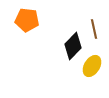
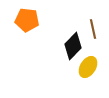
brown line: moved 1 px left
yellow ellipse: moved 4 px left, 1 px down
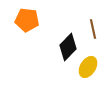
black diamond: moved 5 px left, 1 px down
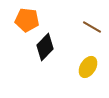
brown line: moved 1 px left, 2 px up; rotated 48 degrees counterclockwise
black diamond: moved 23 px left
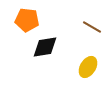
black diamond: rotated 36 degrees clockwise
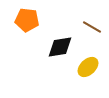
black diamond: moved 15 px right
yellow ellipse: rotated 15 degrees clockwise
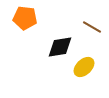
orange pentagon: moved 2 px left, 2 px up
yellow ellipse: moved 4 px left
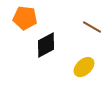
black diamond: moved 14 px left, 2 px up; rotated 20 degrees counterclockwise
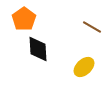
orange pentagon: moved 1 px left, 1 px down; rotated 30 degrees clockwise
black diamond: moved 8 px left, 4 px down; rotated 64 degrees counterclockwise
